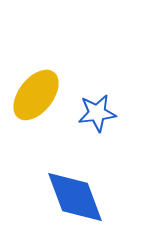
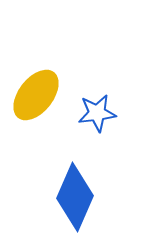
blue diamond: rotated 44 degrees clockwise
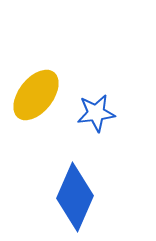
blue star: moved 1 px left
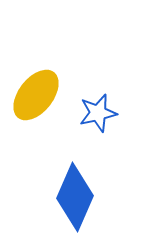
blue star: moved 2 px right; rotated 6 degrees counterclockwise
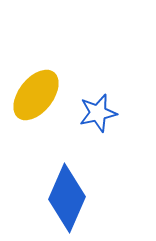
blue diamond: moved 8 px left, 1 px down
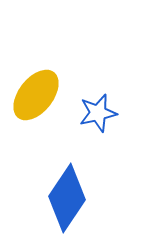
blue diamond: rotated 10 degrees clockwise
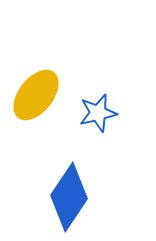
blue diamond: moved 2 px right, 1 px up
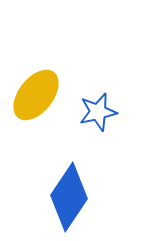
blue star: moved 1 px up
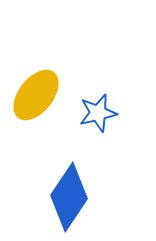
blue star: moved 1 px down
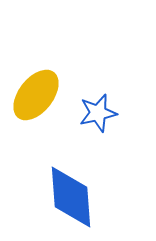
blue diamond: moved 2 px right; rotated 38 degrees counterclockwise
